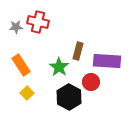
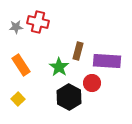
red circle: moved 1 px right, 1 px down
yellow square: moved 9 px left, 6 px down
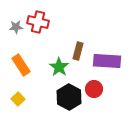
red circle: moved 2 px right, 6 px down
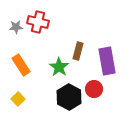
purple rectangle: rotated 76 degrees clockwise
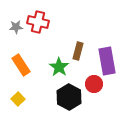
red circle: moved 5 px up
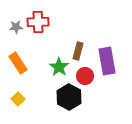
red cross: rotated 15 degrees counterclockwise
orange rectangle: moved 3 px left, 2 px up
red circle: moved 9 px left, 8 px up
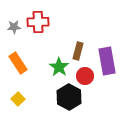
gray star: moved 2 px left
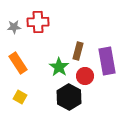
yellow square: moved 2 px right, 2 px up; rotated 16 degrees counterclockwise
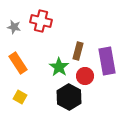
red cross: moved 3 px right, 1 px up; rotated 15 degrees clockwise
gray star: rotated 16 degrees clockwise
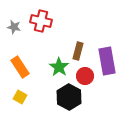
orange rectangle: moved 2 px right, 4 px down
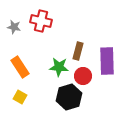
purple rectangle: rotated 8 degrees clockwise
green star: rotated 30 degrees counterclockwise
red circle: moved 2 px left
black hexagon: rotated 15 degrees clockwise
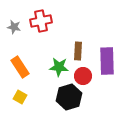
red cross: rotated 25 degrees counterclockwise
brown rectangle: rotated 12 degrees counterclockwise
